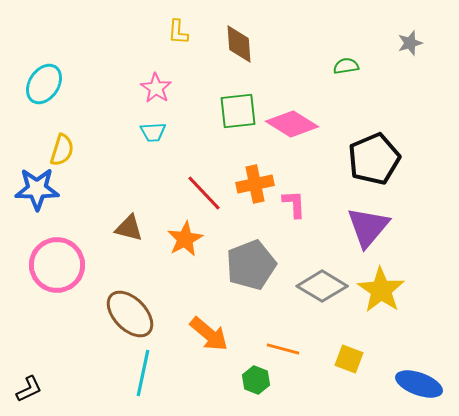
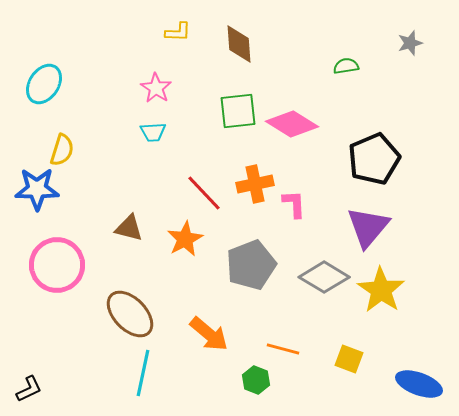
yellow L-shape: rotated 92 degrees counterclockwise
gray diamond: moved 2 px right, 9 px up
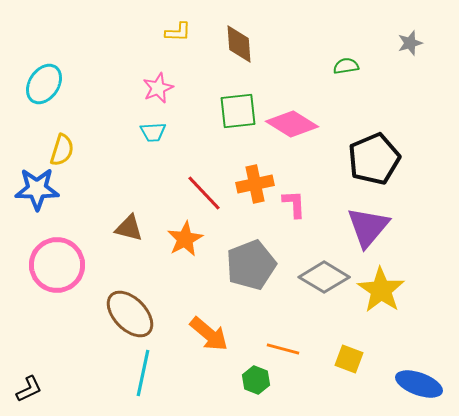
pink star: moved 2 px right; rotated 16 degrees clockwise
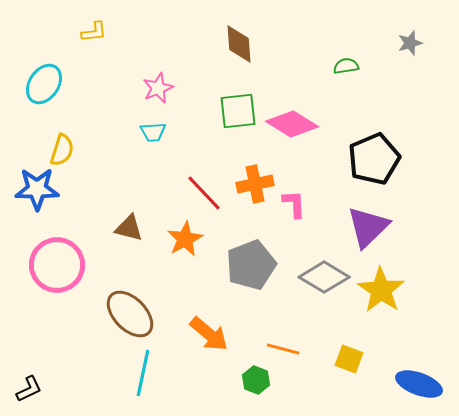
yellow L-shape: moved 84 px left; rotated 8 degrees counterclockwise
purple triangle: rotated 6 degrees clockwise
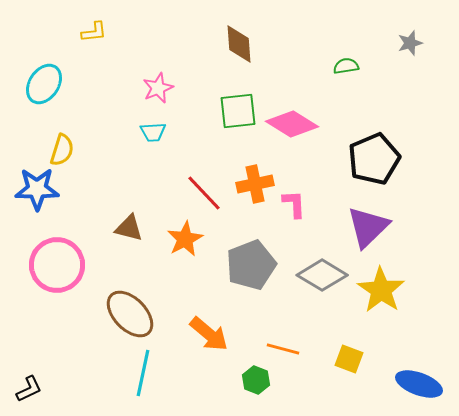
gray diamond: moved 2 px left, 2 px up
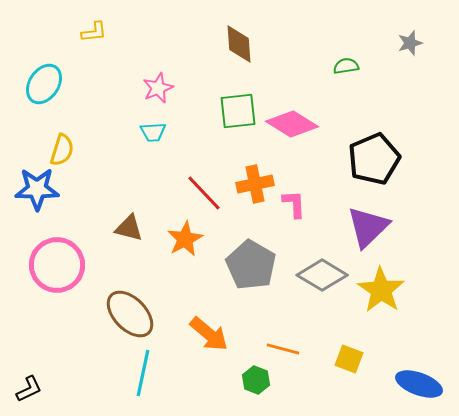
gray pentagon: rotated 21 degrees counterclockwise
